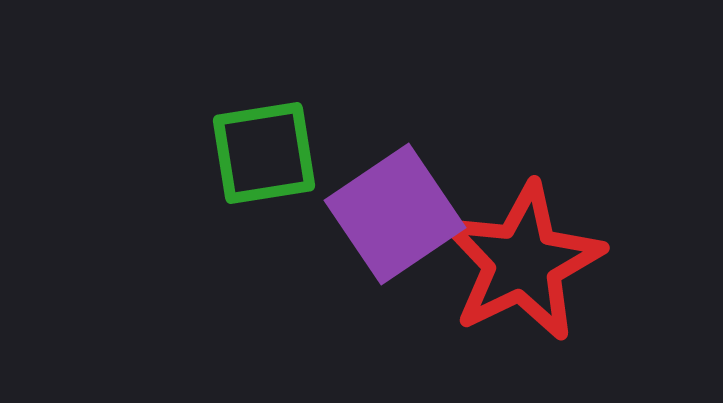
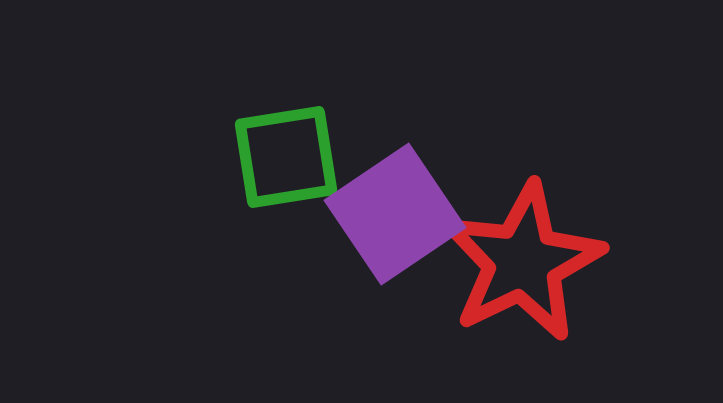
green square: moved 22 px right, 4 px down
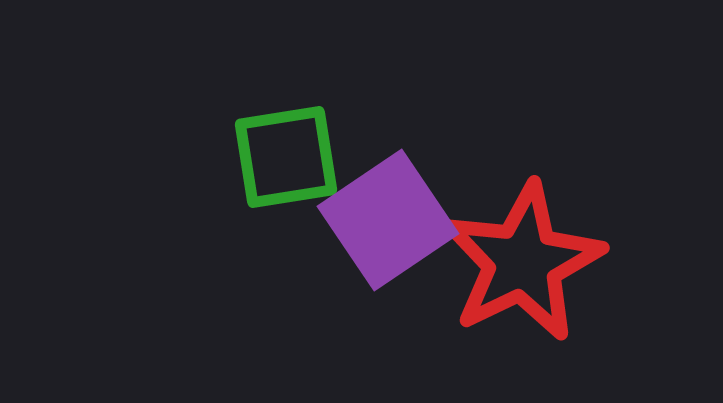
purple square: moved 7 px left, 6 px down
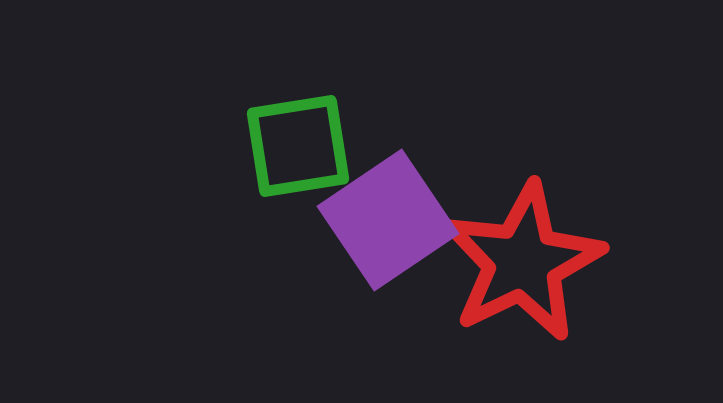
green square: moved 12 px right, 11 px up
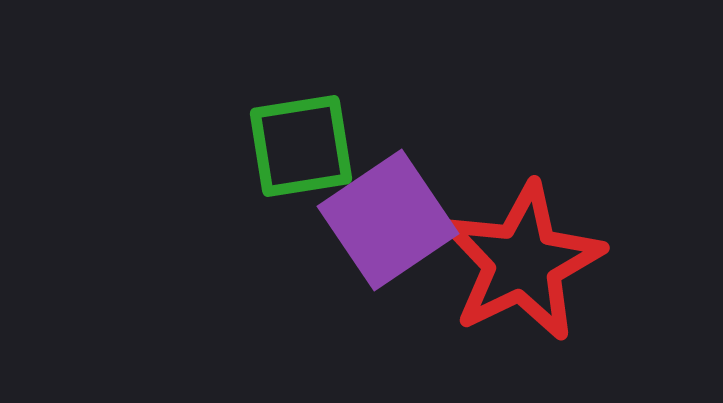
green square: moved 3 px right
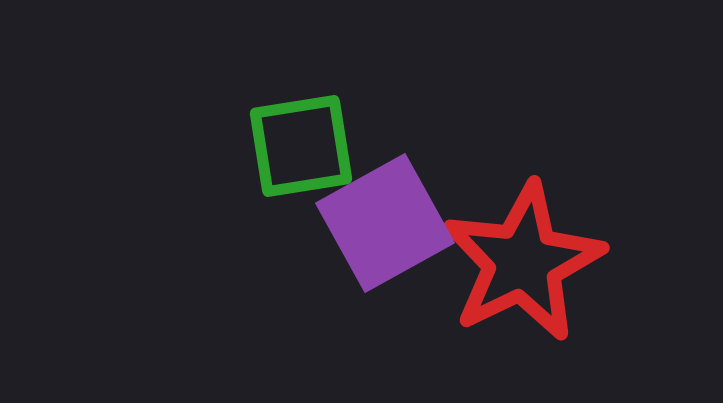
purple square: moved 3 px left, 3 px down; rotated 5 degrees clockwise
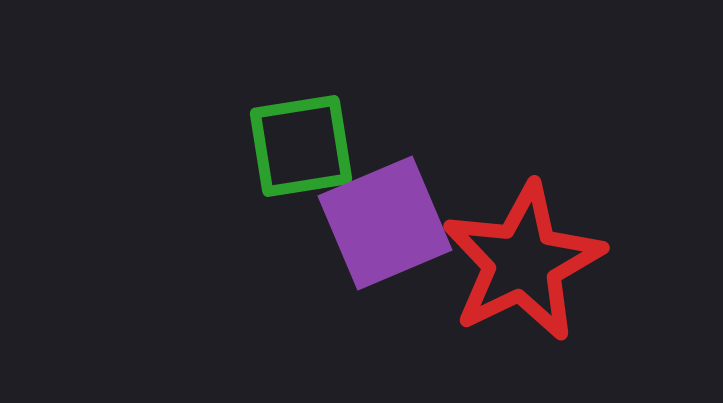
purple square: rotated 6 degrees clockwise
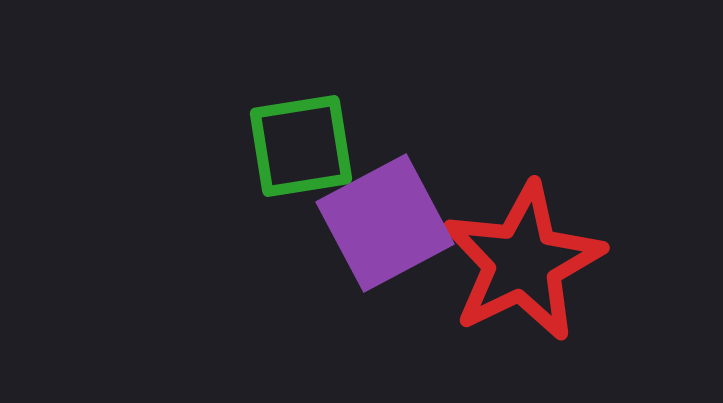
purple square: rotated 5 degrees counterclockwise
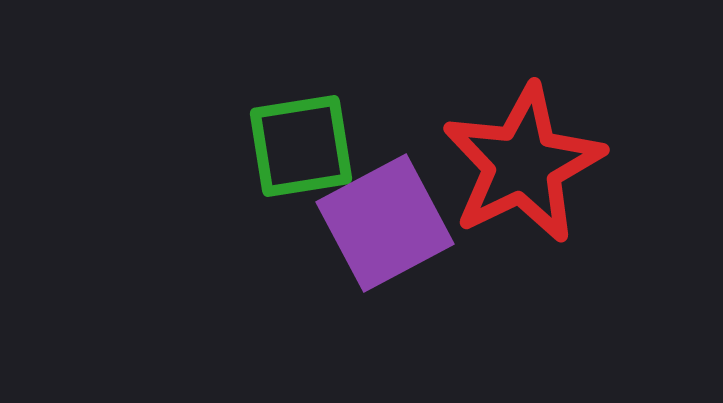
red star: moved 98 px up
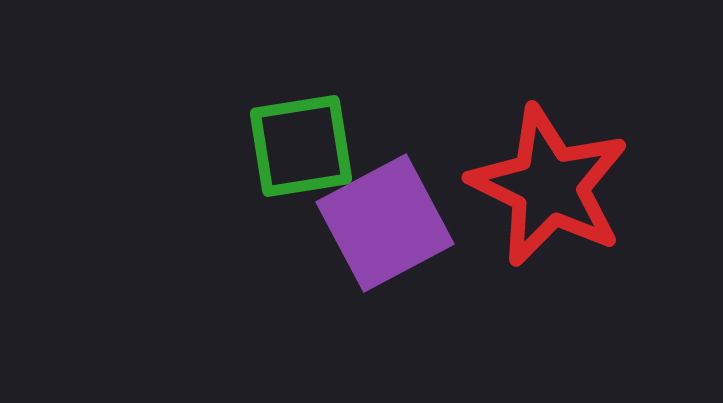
red star: moved 26 px right, 22 px down; rotated 20 degrees counterclockwise
